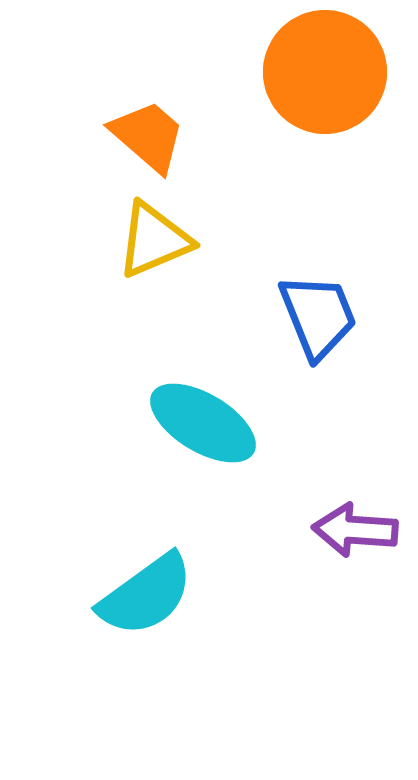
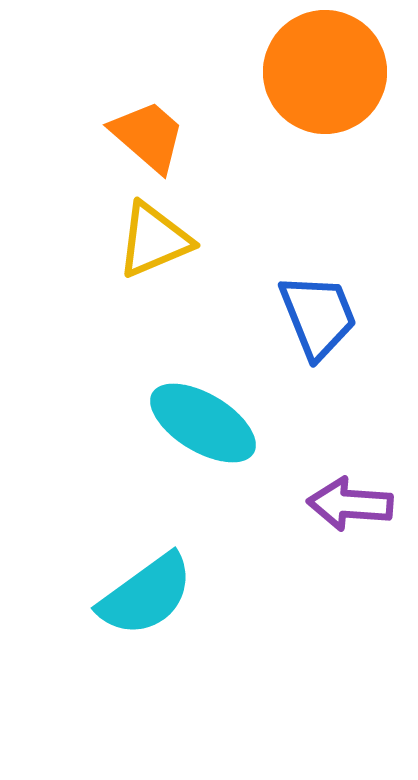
purple arrow: moved 5 px left, 26 px up
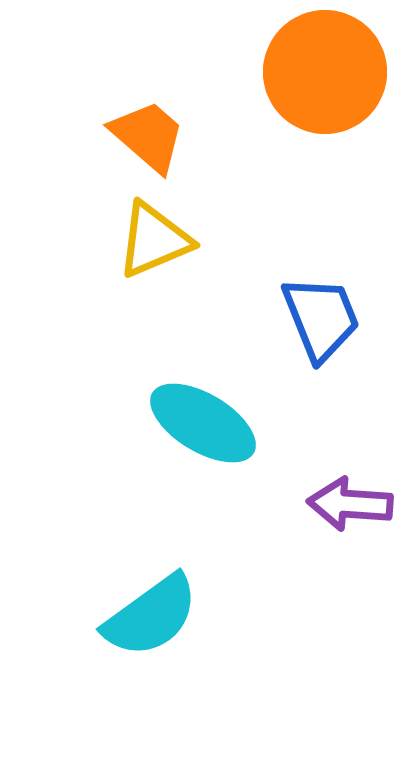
blue trapezoid: moved 3 px right, 2 px down
cyan semicircle: moved 5 px right, 21 px down
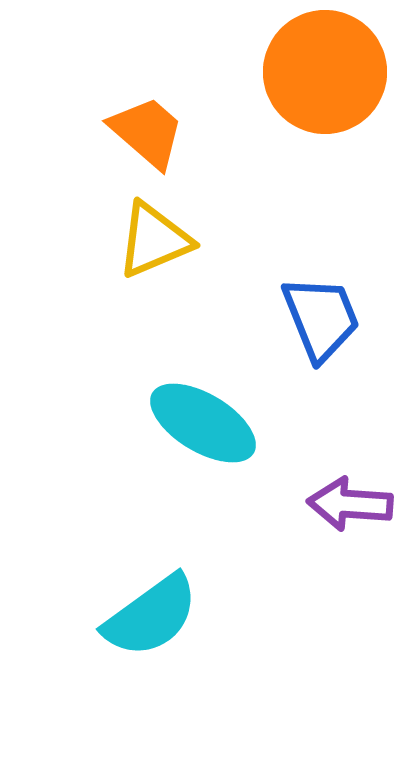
orange trapezoid: moved 1 px left, 4 px up
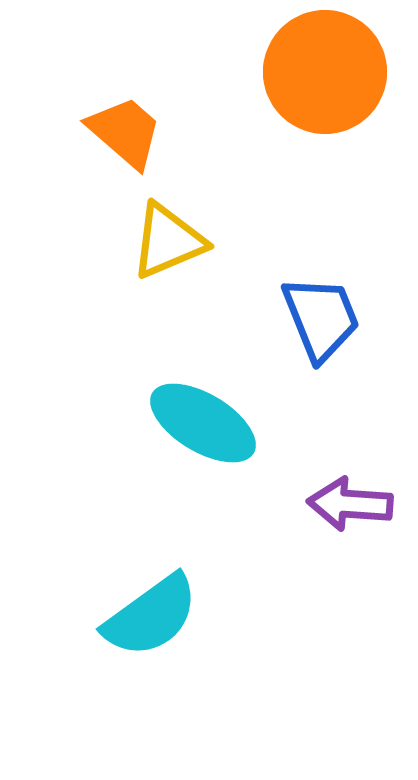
orange trapezoid: moved 22 px left
yellow triangle: moved 14 px right, 1 px down
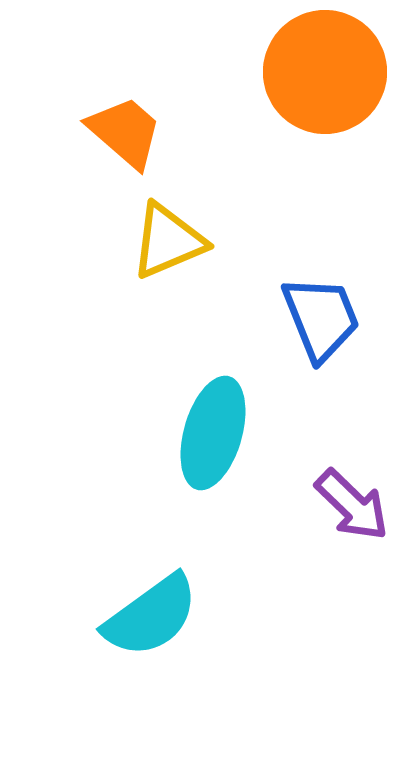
cyan ellipse: moved 10 px right, 10 px down; rotated 75 degrees clockwise
purple arrow: moved 2 px right, 1 px down; rotated 140 degrees counterclockwise
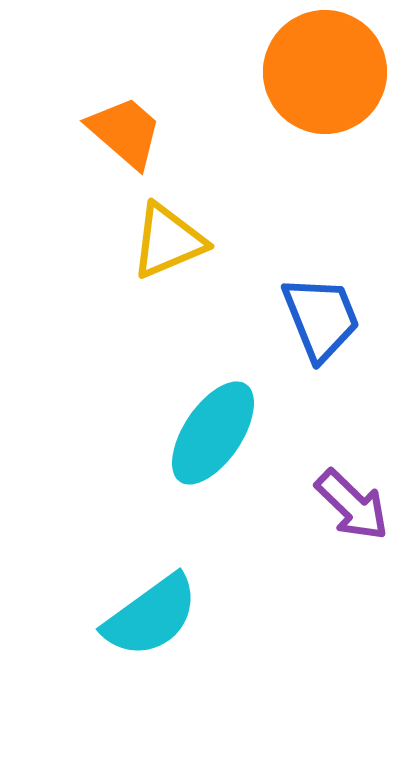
cyan ellipse: rotated 18 degrees clockwise
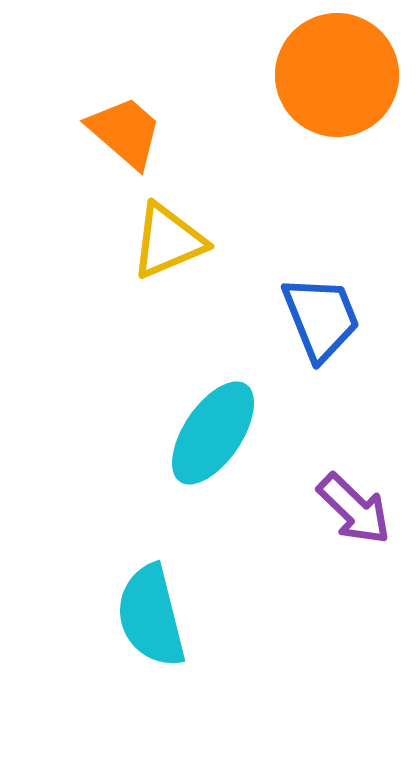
orange circle: moved 12 px right, 3 px down
purple arrow: moved 2 px right, 4 px down
cyan semicircle: rotated 112 degrees clockwise
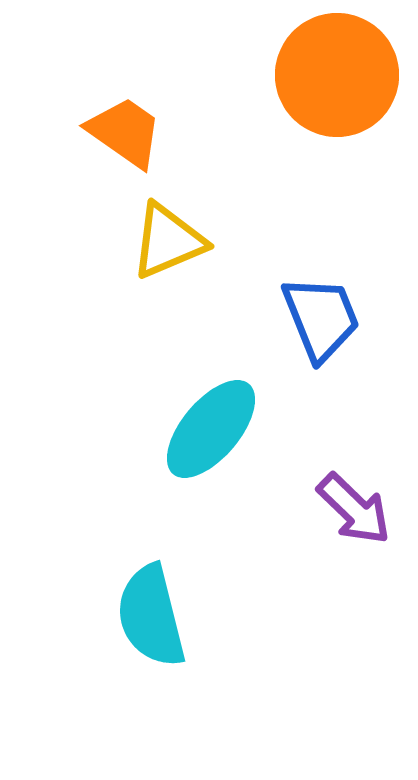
orange trapezoid: rotated 6 degrees counterclockwise
cyan ellipse: moved 2 px left, 4 px up; rotated 6 degrees clockwise
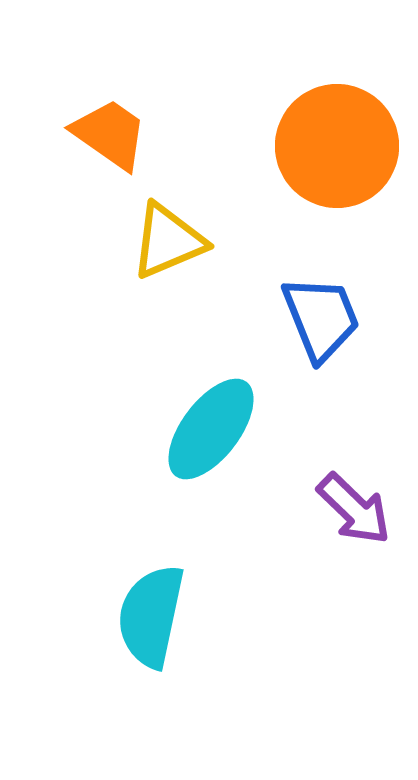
orange circle: moved 71 px down
orange trapezoid: moved 15 px left, 2 px down
cyan ellipse: rotated 3 degrees counterclockwise
cyan semicircle: rotated 26 degrees clockwise
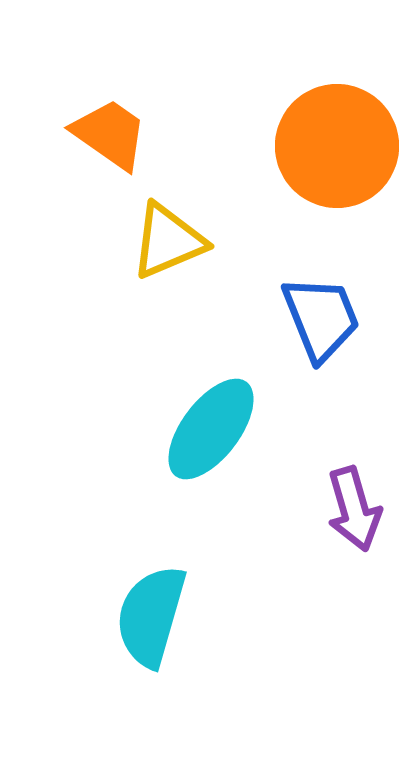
purple arrow: rotated 30 degrees clockwise
cyan semicircle: rotated 4 degrees clockwise
